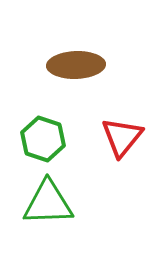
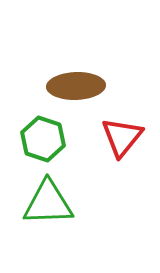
brown ellipse: moved 21 px down
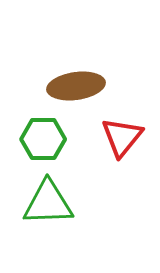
brown ellipse: rotated 6 degrees counterclockwise
green hexagon: rotated 18 degrees counterclockwise
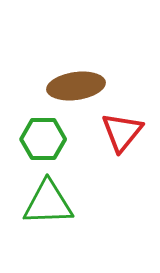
red triangle: moved 5 px up
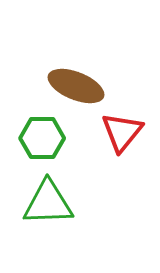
brown ellipse: rotated 30 degrees clockwise
green hexagon: moved 1 px left, 1 px up
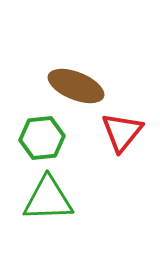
green hexagon: rotated 6 degrees counterclockwise
green triangle: moved 4 px up
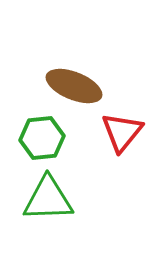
brown ellipse: moved 2 px left
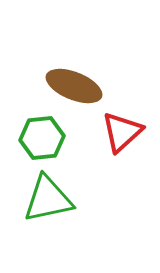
red triangle: rotated 9 degrees clockwise
green triangle: rotated 10 degrees counterclockwise
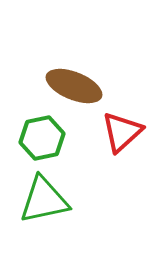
green hexagon: rotated 6 degrees counterclockwise
green triangle: moved 4 px left, 1 px down
